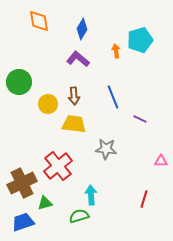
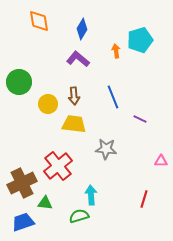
green triangle: rotated 21 degrees clockwise
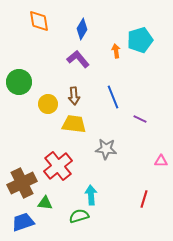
purple L-shape: rotated 10 degrees clockwise
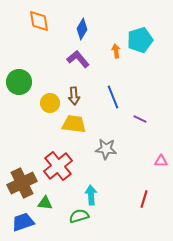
yellow circle: moved 2 px right, 1 px up
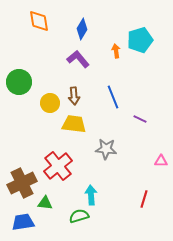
blue trapezoid: rotated 10 degrees clockwise
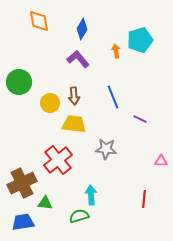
red cross: moved 6 px up
red line: rotated 12 degrees counterclockwise
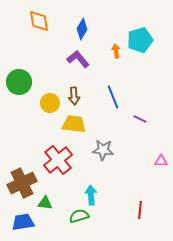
gray star: moved 3 px left, 1 px down
red line: moved 4 px left, 11 px down
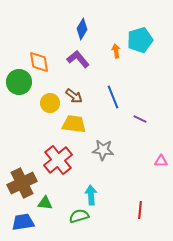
orange diamond: moved 41 px down
brown arrow: rotated 48 degrees counterclockwise
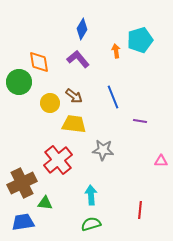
purple line: moved 2 px down; rotated 16 degrees counterclockwise
green semicircle: moved 12 px right, 8 px down
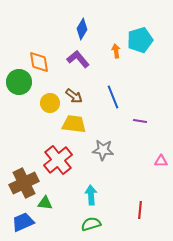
brown cross: moved 2 px right
blue trapezoid: rotated 15 degrees counterclockwise
